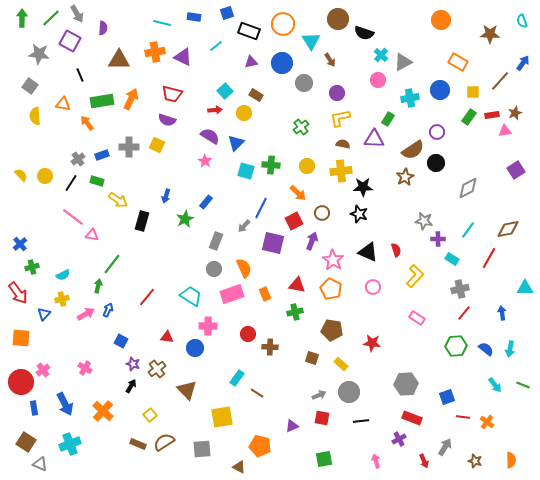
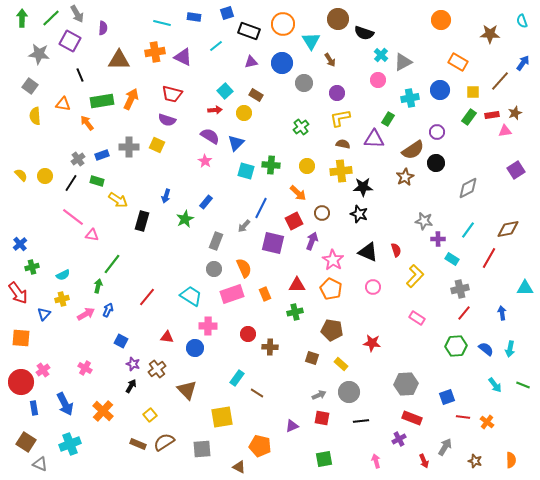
red triangle at (297, 285): rotated 12 degrees counterclockwise
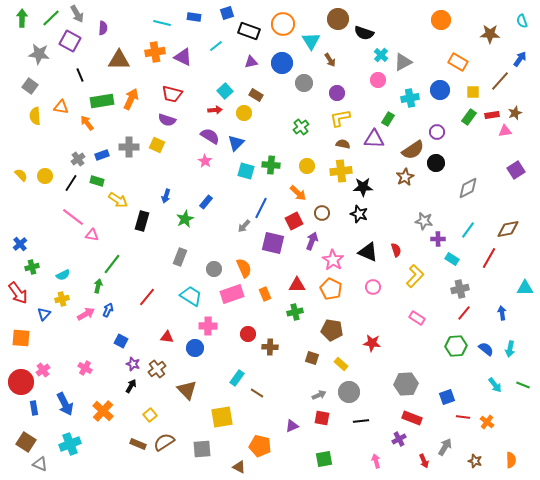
blue arrow at (523, 63): moved 3 px left, 4 px up
orange triangle at (63, 104): moved 2 px left, 3 px down
gray rectangle at (216, 241): moved 36 px left, 16 px down
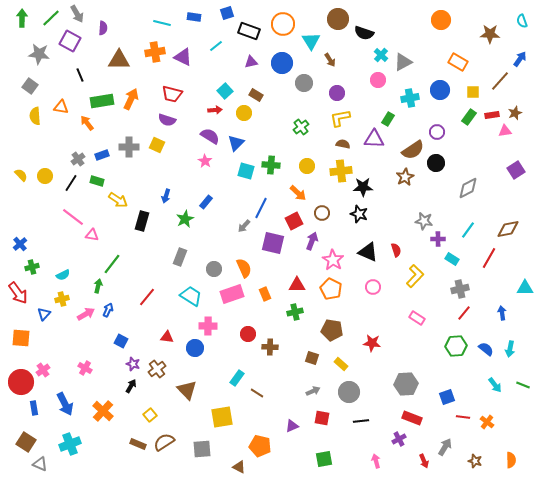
gray arrow at (319, 395): moved 6 px left, 4 px up
